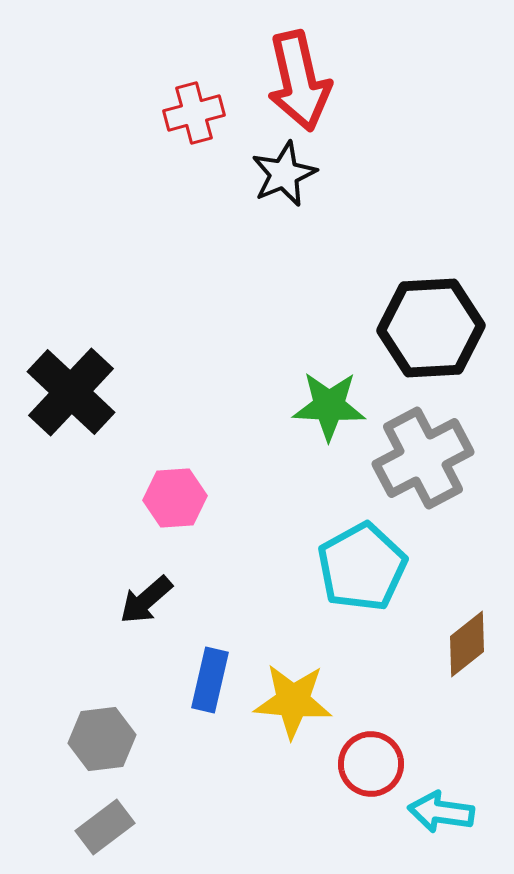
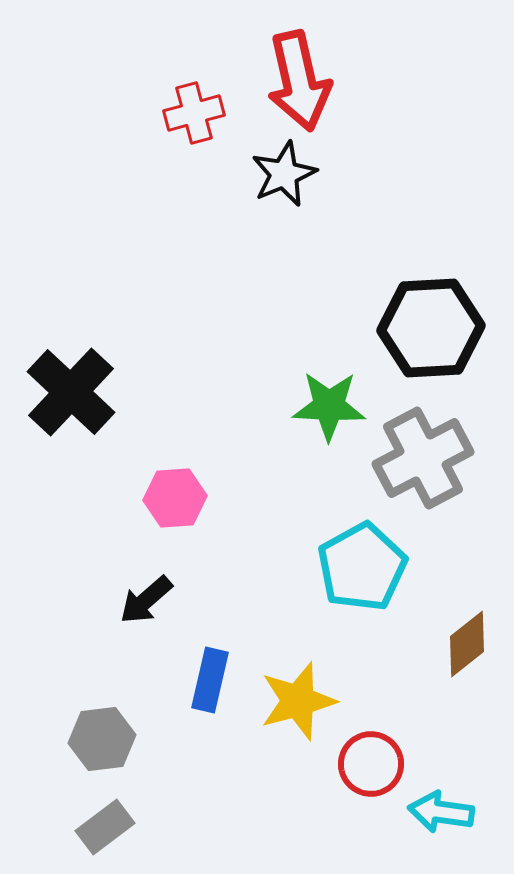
yellow star: moved 5 px right; rotated 20 degrees counterclockwise
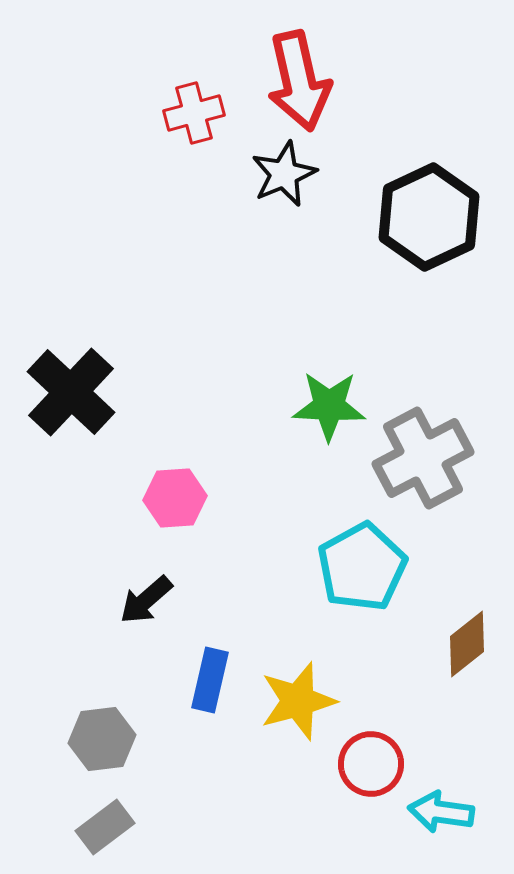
black hexagon: moved 2 px left, 111 px up; rotated 22 degrees counterclockwise
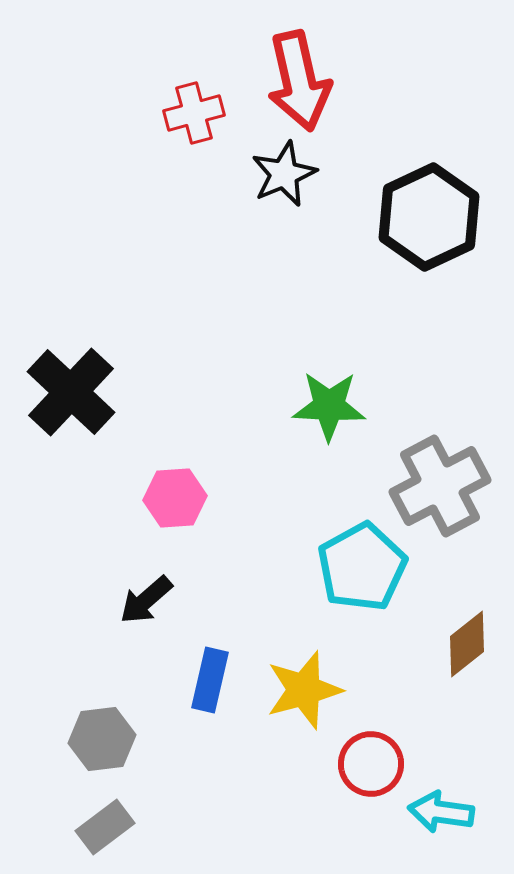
gray cross: moved 17 px right, 28 px down
yellow star: moved 6 px right, 11 px up
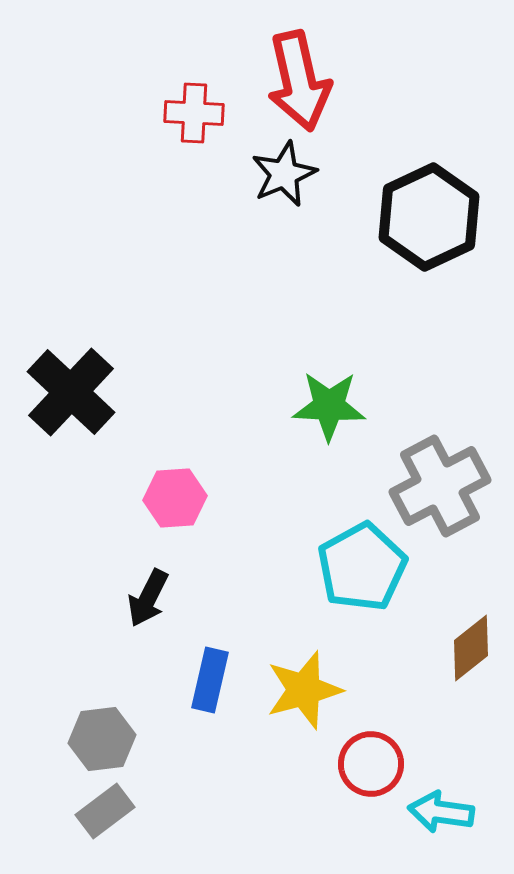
red cross: rotated 18 degrees clockwise
black arrow: moved 2 px right, 2 px up; rotated 22 degrees counterclockwise
brown diamond: moved 4 px right, 4 px down
gray rectangle: moved 16 px up
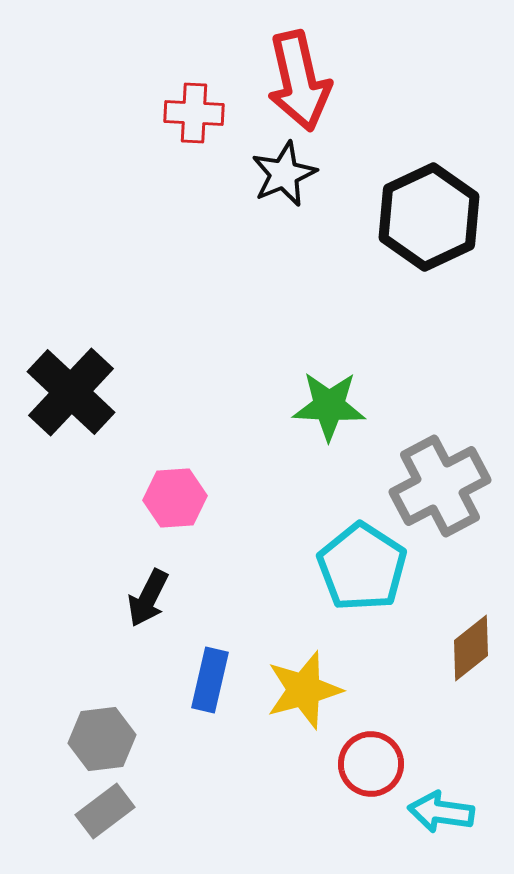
cyan pentagon: rotated 10 degrees counterclockwise
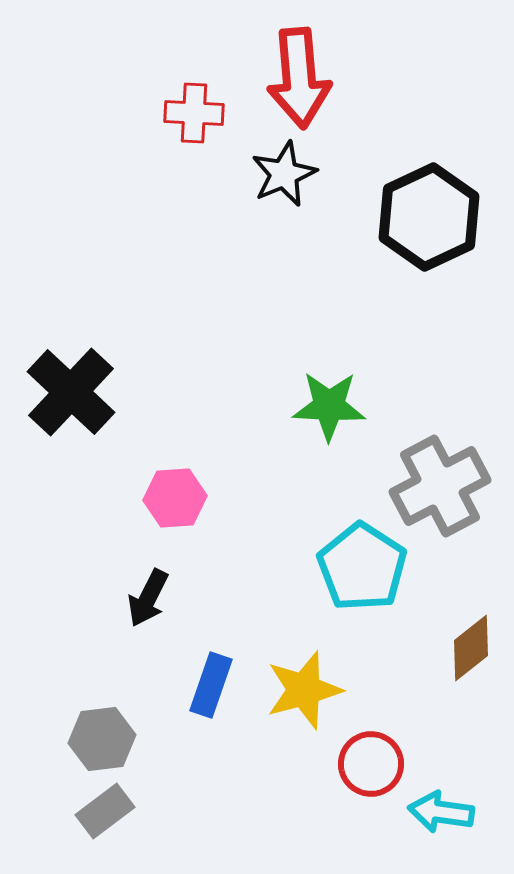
red arrow: moved 3 px up; rotated 8 degrees clockwise
blue rectangle: moved 1 px right, 5 px down; rotated 6 degrees clockwise
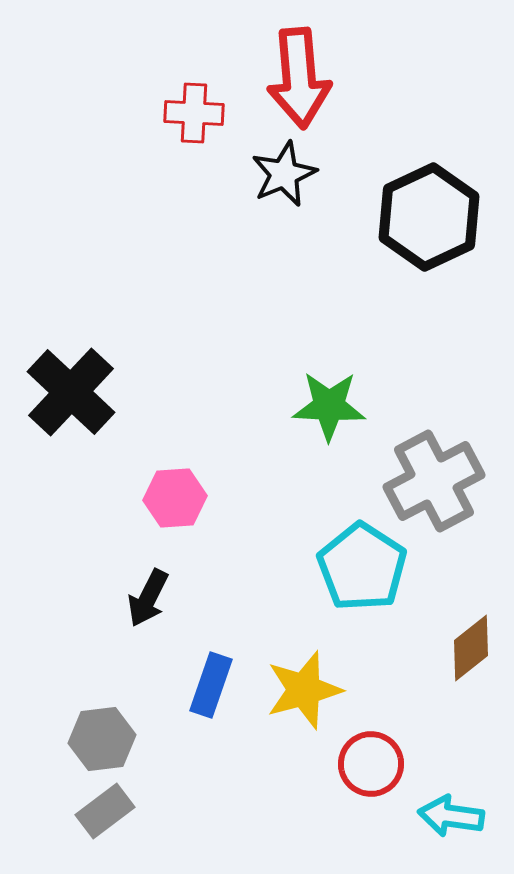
gray cross: moved 6 px left, 5 px up
cyan arrow: moved 10 px right, 4 px down
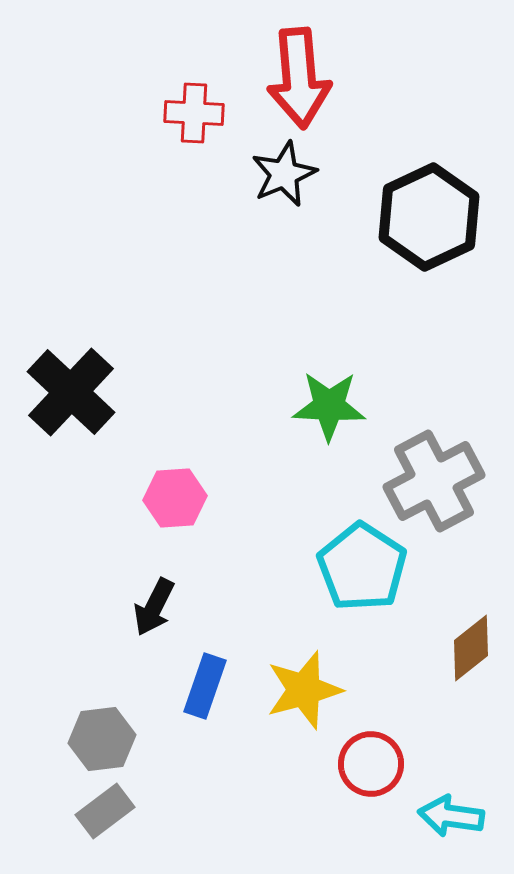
black arrow: moved 6 px right, 9 px down
blue rectangle: moved 6 px left, 1 px down
